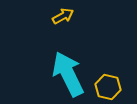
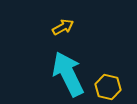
yellow arrow: moved 11 px down
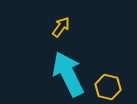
yellow arrow: moved 2 px left; rotated 25 degrees counterclockwise
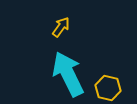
yellow hexagon: moved 1 px down
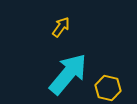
cyan arrow: rotated 66 degrees clockwise
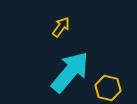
cyan arrow: moved 2 px right, 2 px up
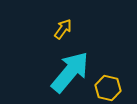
yellow arrow: moved 2 px right, 2 px down
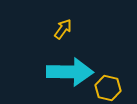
cyan arrow: rotated 51 degrees clockwise
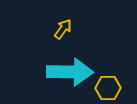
yellow hexagon: rotated 15 degrees counterclockwise
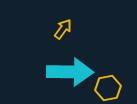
yellow hexagon: rotated 10 degrees counterclockwise
